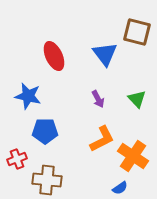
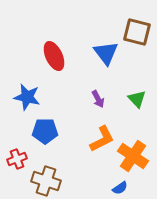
blue triangle: moved 1 px right, 1 px up
blue star: moved 1 px left, 1 px down
brown cross: moved 1 px left, 1 px down; rotated 12 degrees clockwise
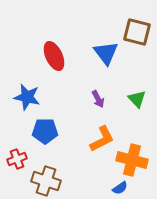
orange cross: moved 1 px left, 4 px down; rotated 20 degrees counterclockwise
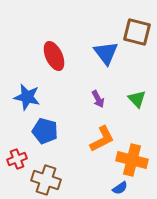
blue pentagon: rotated 15 degrees clockwise
brown cross: moved 1 px up
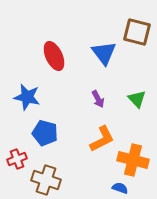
blue triangle: moved 2 px left
blue pentagon: moved 2 px down
orange cross: moved 1 px right
blue semicircle: rotated 126 degrees counterclockwise
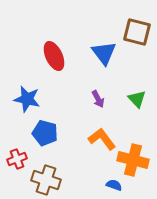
blue star: moved 2 px down
orange L-shape: rotated 100 degrees counterclockwise
blue semicircle: moved 6 px left, 3 px up
